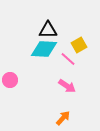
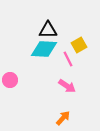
pink line: rotated 21 degrees clockwise
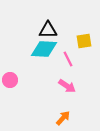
yellow square: moved 5 px right, 4 px up; rotated 21 degrees clockwise
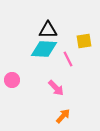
pink circle: moved 2 px right
pink arrow: moved 11 px left, 2 px down; rotated 12 degrees clockwise
orange arrow: moved 2 px up
